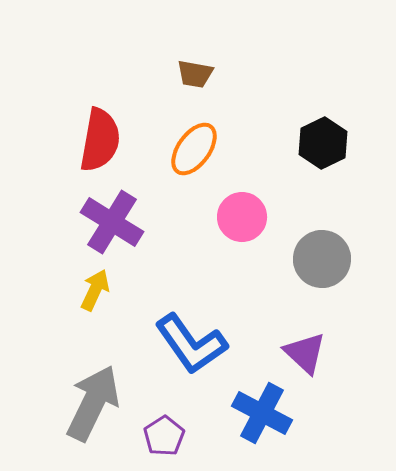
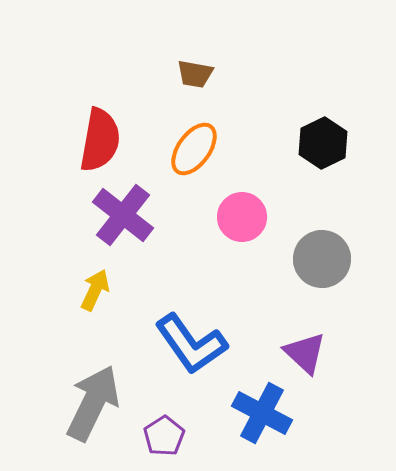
purple cross: moved 11 px right, 7 px up; rotated 6 degrees clockwise
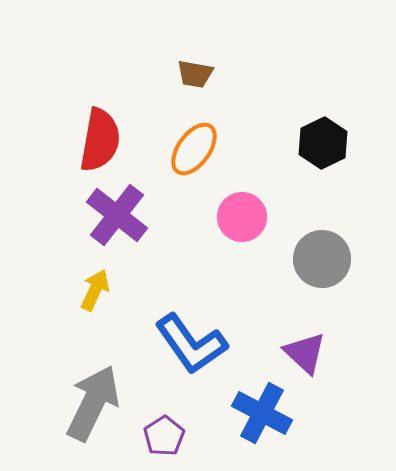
purple cross: moved 6 px left
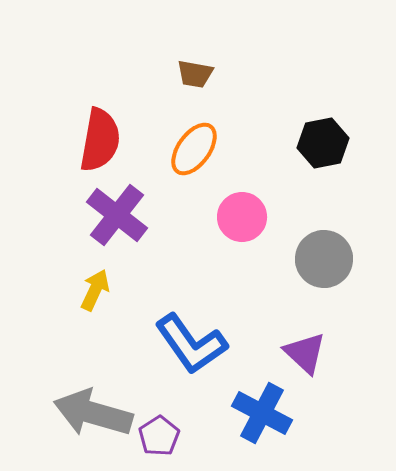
black hexagon: rotated 15 degrees clockwise
gray circle: moved 2 px right
gray arrow: moved 10 px down; rotated 100 degrees counterclockwise
purple pentagon: moved 5 px left
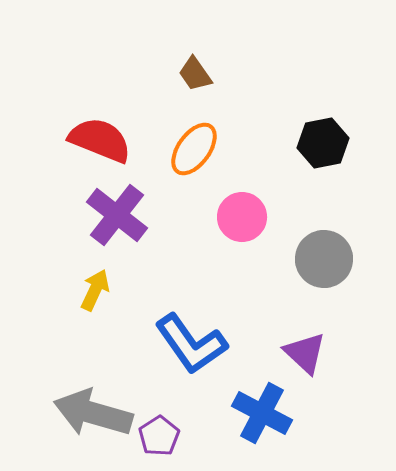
brown trapezoid: rotated 45 degrees clockwise
red semicircle: rotated 78 degrees counterclockwise
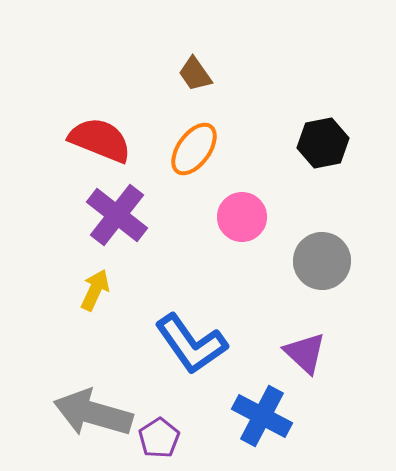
gray circle: moved 2 px left, 2 px down
blue cross: moved 3 px down
purple pentagon: moved 2 px down
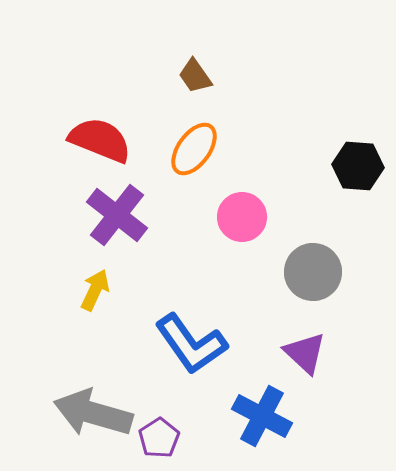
brown trapezoid: moved 2 px down
black hexagon: moved 35 px right, 23 px down; rotated 15 degrees clockwise
gray circle: moved 9 px left, 11 px down
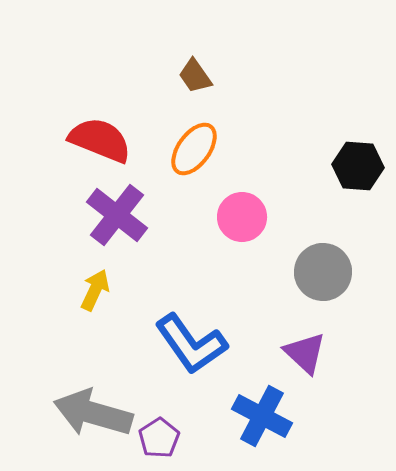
gray circle: moved 10 px right
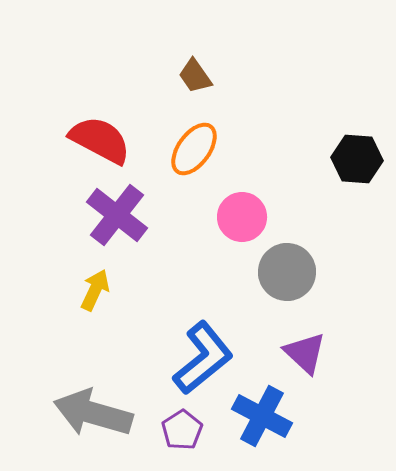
red semicircle: rotated 6 degrees clockwise
black hexagon: moved 1 px left, 7 px up
gray circle: moved 36 px left
blue L-shape: moved 12 px right, 14 px down; rotated 94 degrees counterclockwise
purple pentagon: moved 23 px right, 8 px up
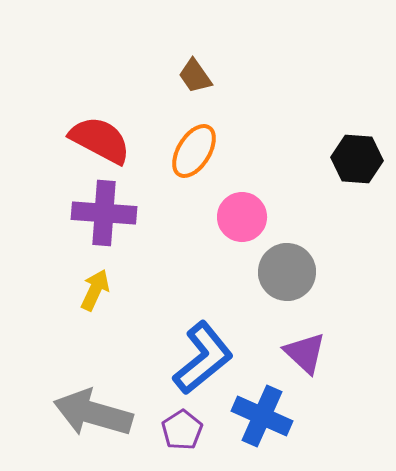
orange ellipse: moved 2 px down; rotated 4 degrees counterclockwise
purple cross: moved 13 px left, 2 px up; rotated 34 degrees counterclockwise
blue cross: rotated 4 degrees counterclockwise
